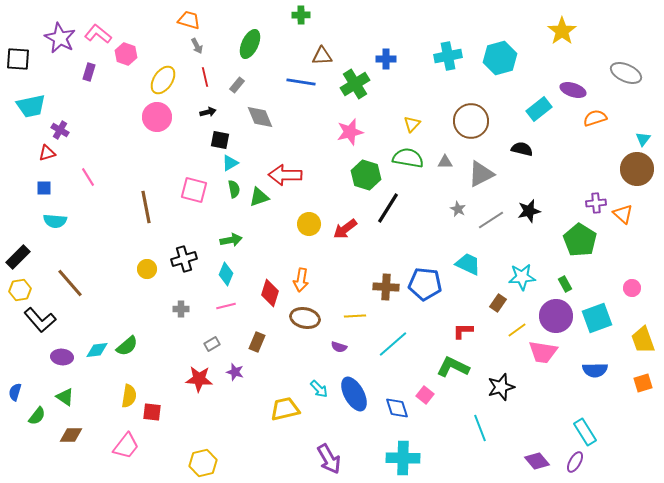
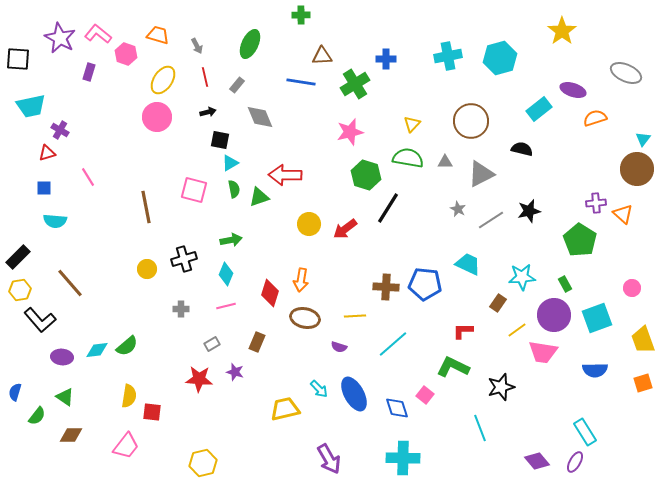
orange trapezoid at (189, 20): moved 31 px left, 15 px down
purple circle at (556, 316): moved 2 px left, 1 px up
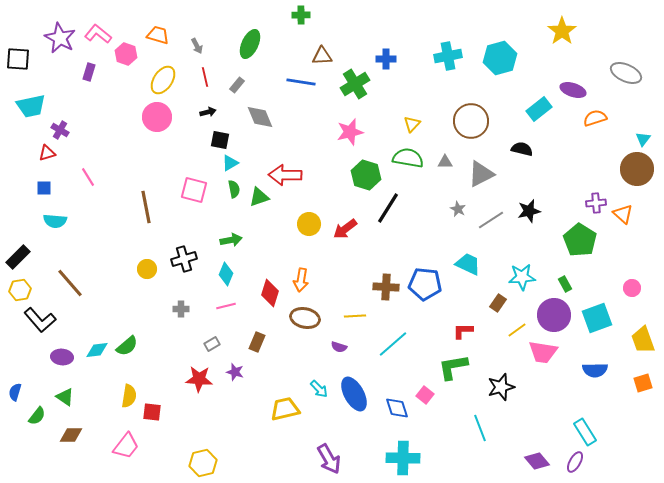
green L-shape at (453, 367): rotated 36 degrees counterclockwise
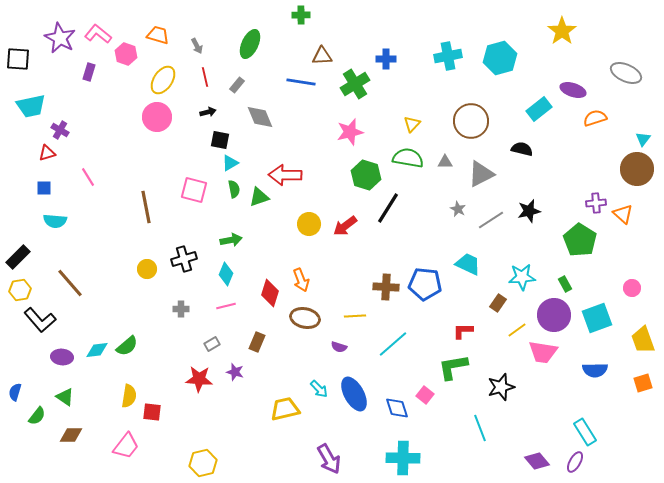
red arrow at (345, 229): moved 3 px up
orange arrow at (301, 280): rotated 30 degrees counterclockwise
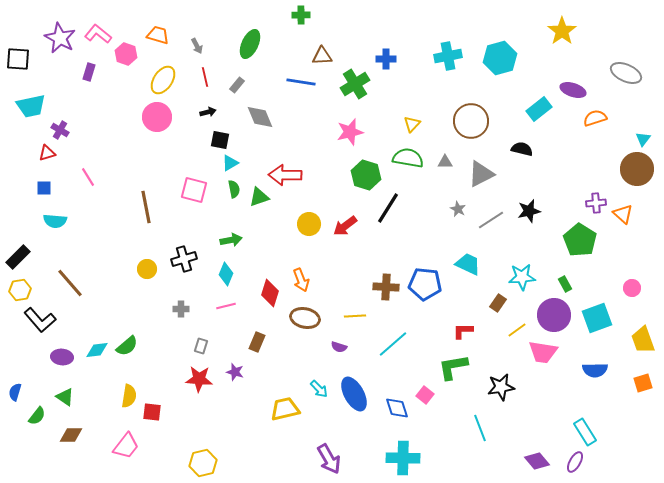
gray rectangle at (212, 344): moved 11 px left, 2 px down; rotated 42 degrees counterclockwise
black star at (501, 387): rotated 8 degrees clockwise
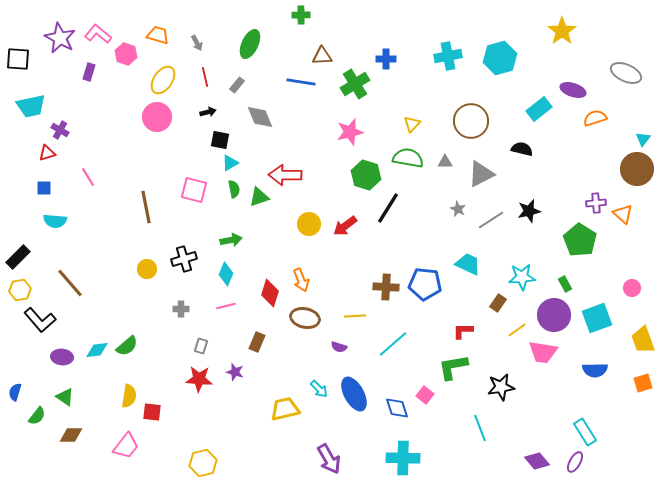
gray arrow at (197, 46): moved 3 px up
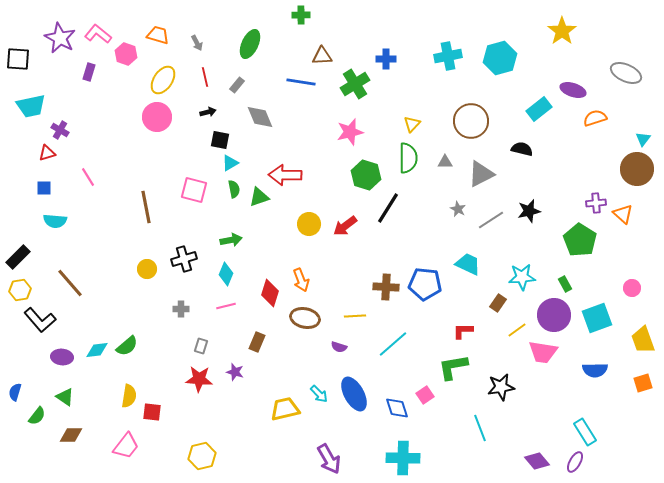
green semicircle at (408, 158): rotated 80 degrees clockwise
cyan arrow at (319, 389): moved 5 px down
pink square at (425, 395): rotated 18 degrees clockwise
yellow hexagon at (203, 463): moved 1 px left, 7 px up
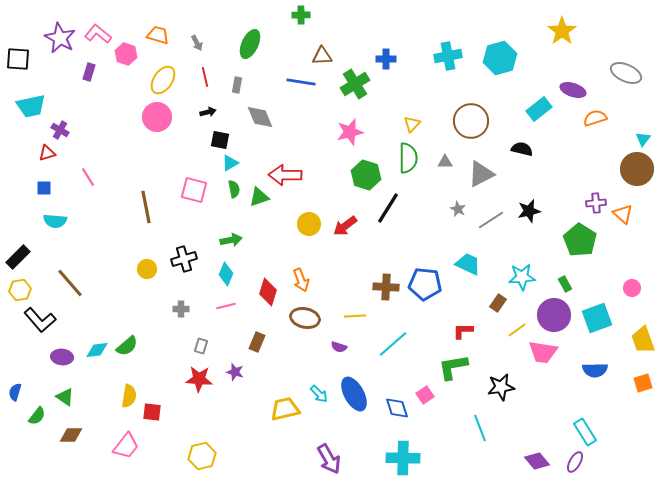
gray rectangle at (237, 85): rotated 28 degrees counterclockwise
red diamond at (270, 293): moved 2 px left, 1 px up
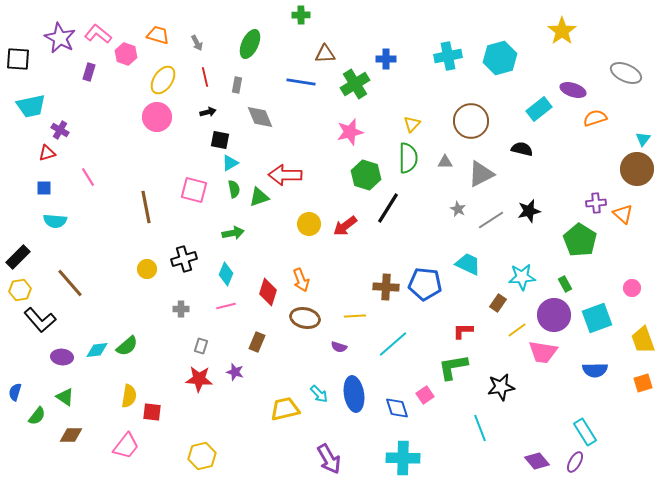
brown triangle at (322, 56): moved 3 px right, 2 px up
green arrow at (231, 240): moved 2 px right, 7 px up
blue ellipse at (354, 394): rotated 20 degrees clockwise
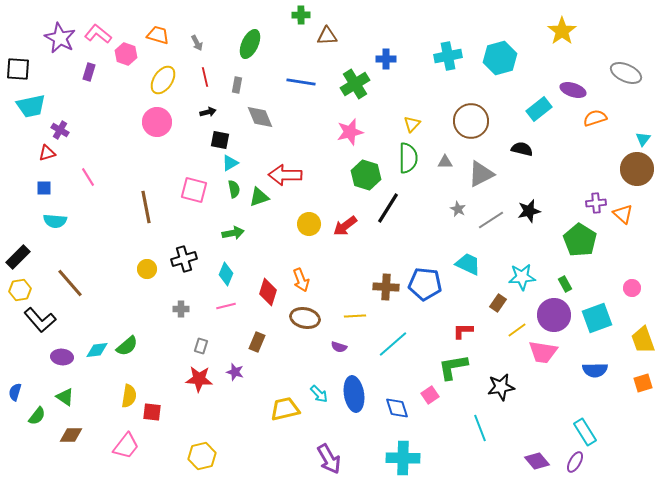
brown triangle at (325, 54): moved 2 px right, 18 px up
black square at (18, 59): moved 10 px down
pink circle at (157, 117): moved 5 px down
pink square at (425, 395): moved 5 px right
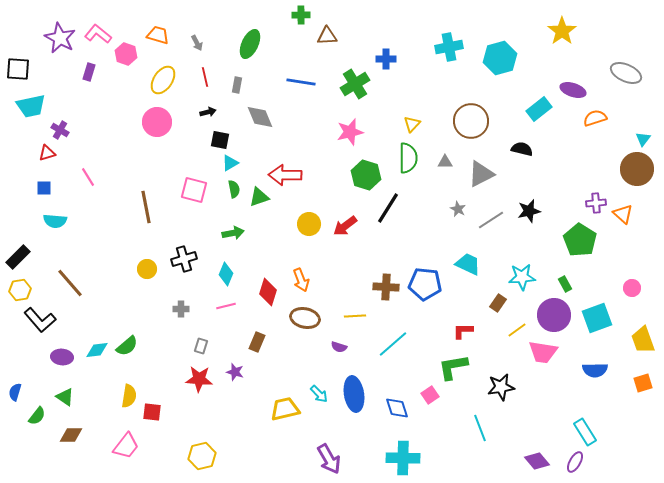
cyan cross at (448, 56): moved 1 px right, 9 px up
